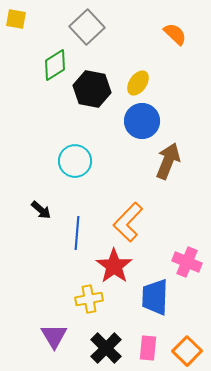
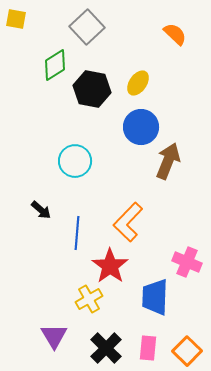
blue circle: moved 1 px left, 6 px down
red star: moved 4 px left
yellow cross: rotated 20 degrees counterclockwise
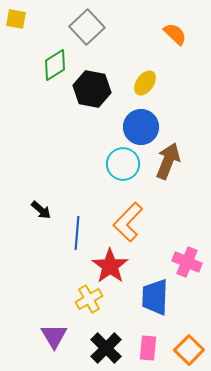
yellow ellipse: moved 7 px right
cyan circle: moved 48 px right, 3 px down
orange square: moved 2 px right, 1 px up
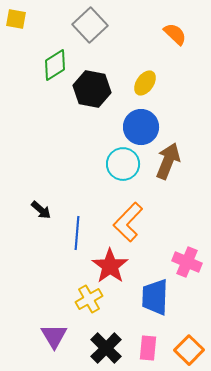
gray square: moved 3 px right, 2 px up
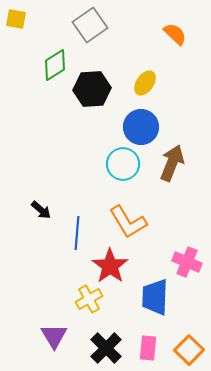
gray square: rotated 8 degrees clockwise
black hexagon: rotated 15 degrees counterclockwise
brown arrow: moved 4 px right, 2 px down
orange L-shape: rotated 75 degrees counterclockwise
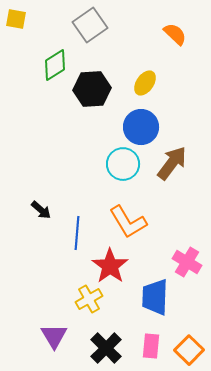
brown arrow: rotated 15 degrees clockwise
pink cross: rotated 8 degrees clockwise
pink rectangle: moved 3 px right, 2 px up
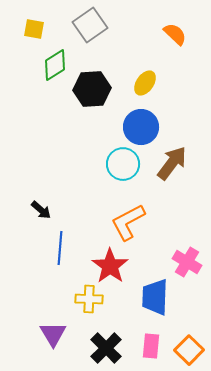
yellow square: moved 18 px right, 10 px down
orange L-shape: rotated 93 degrees clockwise
blue line: moved 17 px left, 15 px down
yellow cross: rotated 32 degrees clockwise
purple triangle: moved 1 px left, 2 px up
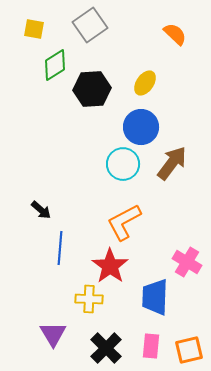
orange L-shape: moved 4 px left
orange square: rotated 32 degrees clockwise
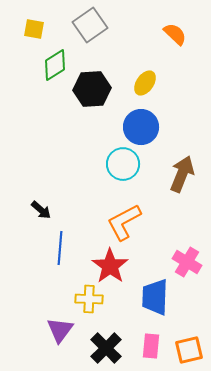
brown arrow: moved 10 px right, 11 px down; rotated 15 degrees counterclockwise
purple triangle: moved 7 px right, 4 px up; rotated 8 degrees clockwise
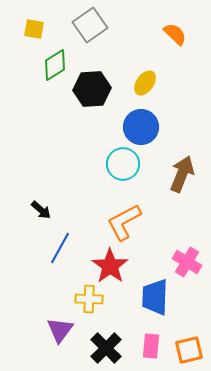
blue line: rotated 24 degrees clockwise
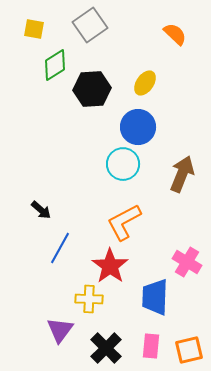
blue circle: moved 3 px left
